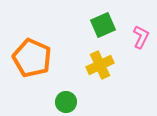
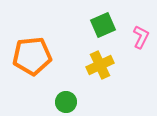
orange pentagon: moved 2 px up; rotated 30 degrees counterclockwise
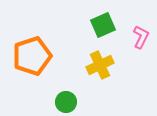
orange pentagon: rotated 12 degrees counterclockwise
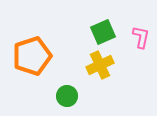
green square: moved 7 px down
pink L-shape: rotated 15 degrees counterclockwise
green circle: moved 1 px right, 6 px up
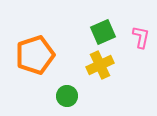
orange pentagon: moved 3 px right, 1 px up
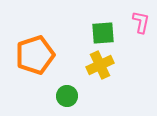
green square: moved 1 px down; rotated 20 degrees clockwise
pink L-shape: moved 15 px up
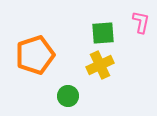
green circle: moved 1 px right
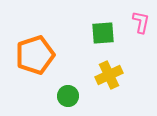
yellow cross: moved 9 px right, 10 px down
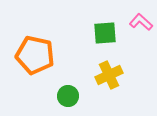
pink L-shape: rotated 60 degrees counterclockwise
green square: moved 2 px right
orange pentagon: rotated 30 degrees clockwise
